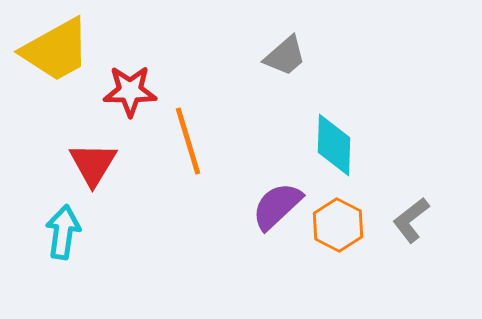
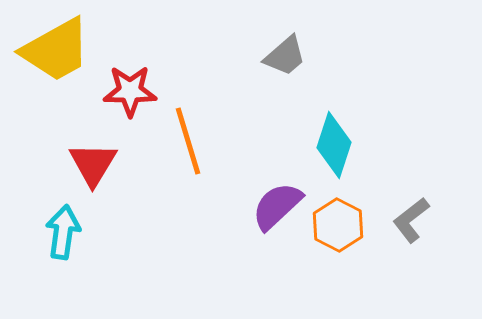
cyan diamond: rotated 16 degrees clockwise
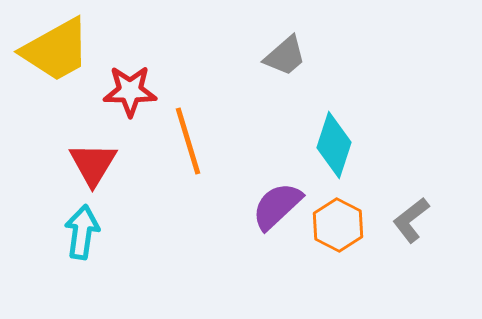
cyan arrow: moved 19 px right
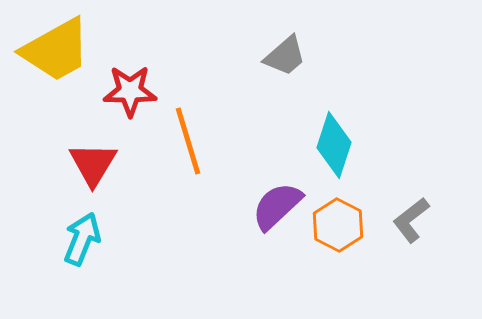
cyan arrow: moved 7 px down; rotated 14 degrees clockwise
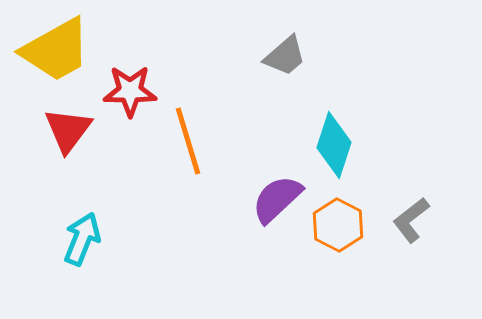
red triangle: moved 25 px left, 34 px up; rotated 6 degrees clockwise
purple semicircle: moved 7 px up
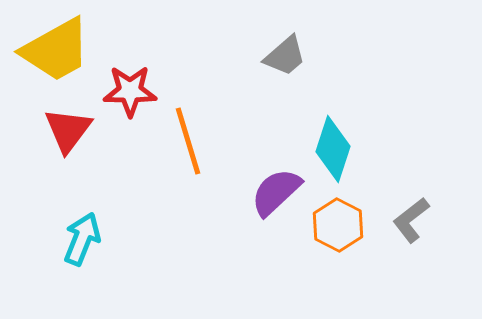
cyan diamond: moved 1 px left, 4 px down
purple semicircle: moved 1 px left, 7 px up
